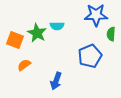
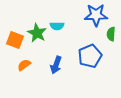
blue arrow: moved 16 px up
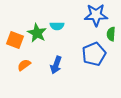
blue pentagon: moved 4 px right, 2 px up
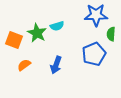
cyan semicircle: rotated 16 degrees counterclockwise
orange square: moved 1 px left
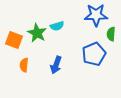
orange semicircle: rotated 48 degrees counterclockwise
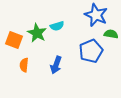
blue star: rotated 25 degrees clockwise
green semicircle: rotated 96 degrees clockwise
blue pentagon: moved 3 px left, 3 px up
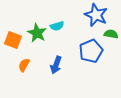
orange square: moved 1 px left
orange semicircle: rotated 24 degrees clockwise
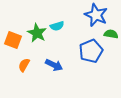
blue arrow: moved 2 px left; rotated 84 degrees counterclockwise
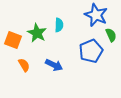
cyan semicircle: moved 2 px right, 1 px up; rotated 72 degrees counterclockwise
green semicircle: moved 1 px down; rotated 56 degrees clockwise
orange semicircle: rotated 120 degrees clockwise
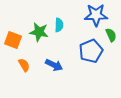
blue star: rotated 25 degrees counterclockwise
green star: moved 2 px right, 1 px up; rotated 18 degrees counterclockwise
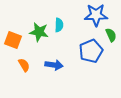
blue arrow: rotated 18 degrees counterclockwise
